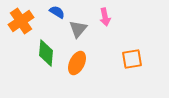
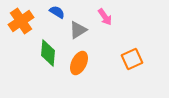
pink arrow: rotated 24 degrees counterclockwise
gray triangle: moved 1 px down; rotated 18 degrees clockwise
green diamond: moved 2 px right
orange square: rotated 15 degrees counterclockwise
orange ellipse: moved 2 px right
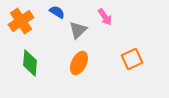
gray triangle: rotated 12 degrees counterclockwise
green diamond: moved 18 px left, 10 px down
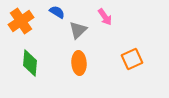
orange ellipse: rotated 30 degrees counterclockwise
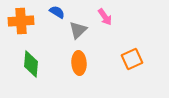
orange cross: rotated 30 degrees clockwise
green diamond: moved 1 px right, 1 px down
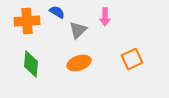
pink arrow: rotated 36 degrees clockwise
orange cross: moved 6 px right
orange ellipse: rotated 75 degrees clockwise
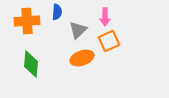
blue semicircle: rotated 63 degrees clockwise
orange square: moved 23 px left, 18 px up
orange ellipse: moved 3 px right, 5 px up
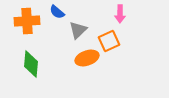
blue semicircle: rotated 126 degrees clockwise
pink arrow: moved 15 px right, 3 px up
orange ellipse: moved 5 px right
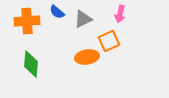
pink arrow: rotated 12 degrees clockwise
gray triangle: moved 5 px right, 11 px up; rotated 18 degrees clockwise
orange ellipse: moved 1 px up; rotated 10 degrees clockwise
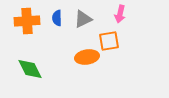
blue semicircle: moved 6 px down; rotated 49 degrees clockwise
orange square: rotated 15 degrees clockwise
green diamond: moved 1 px left, 5 px down; rotated 32 degrees counterclockwise
